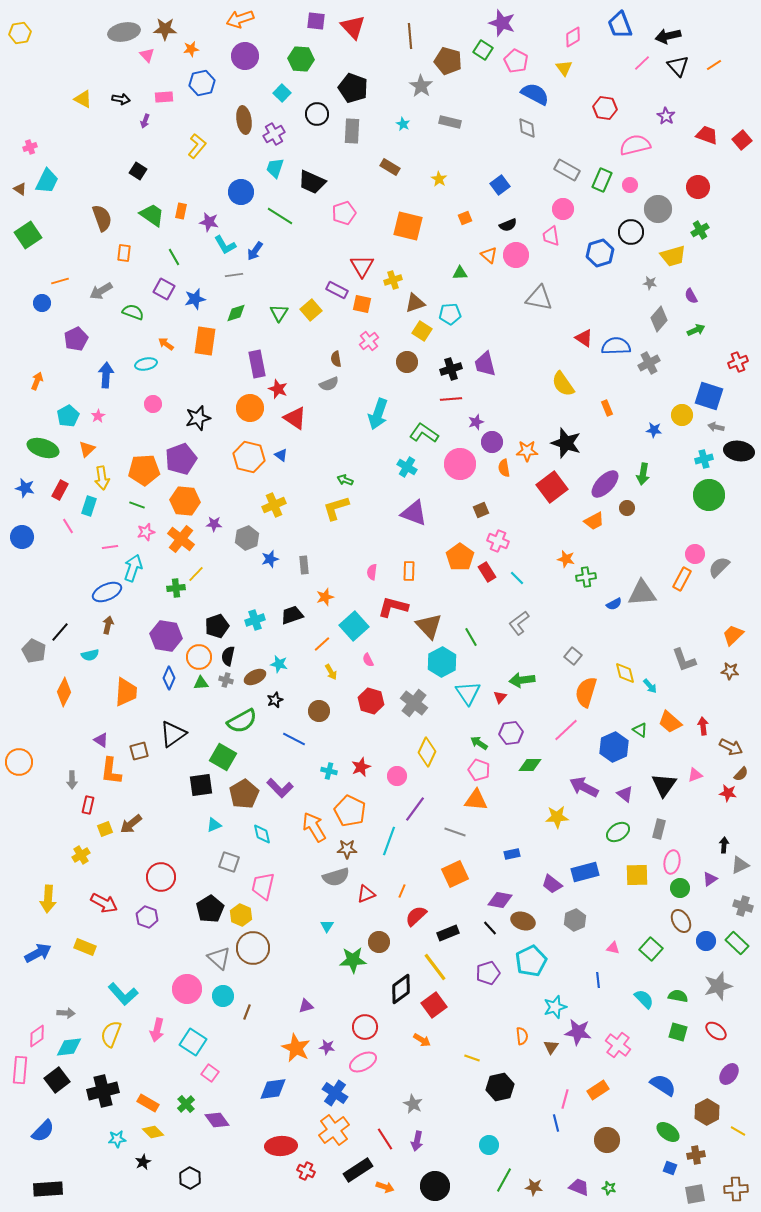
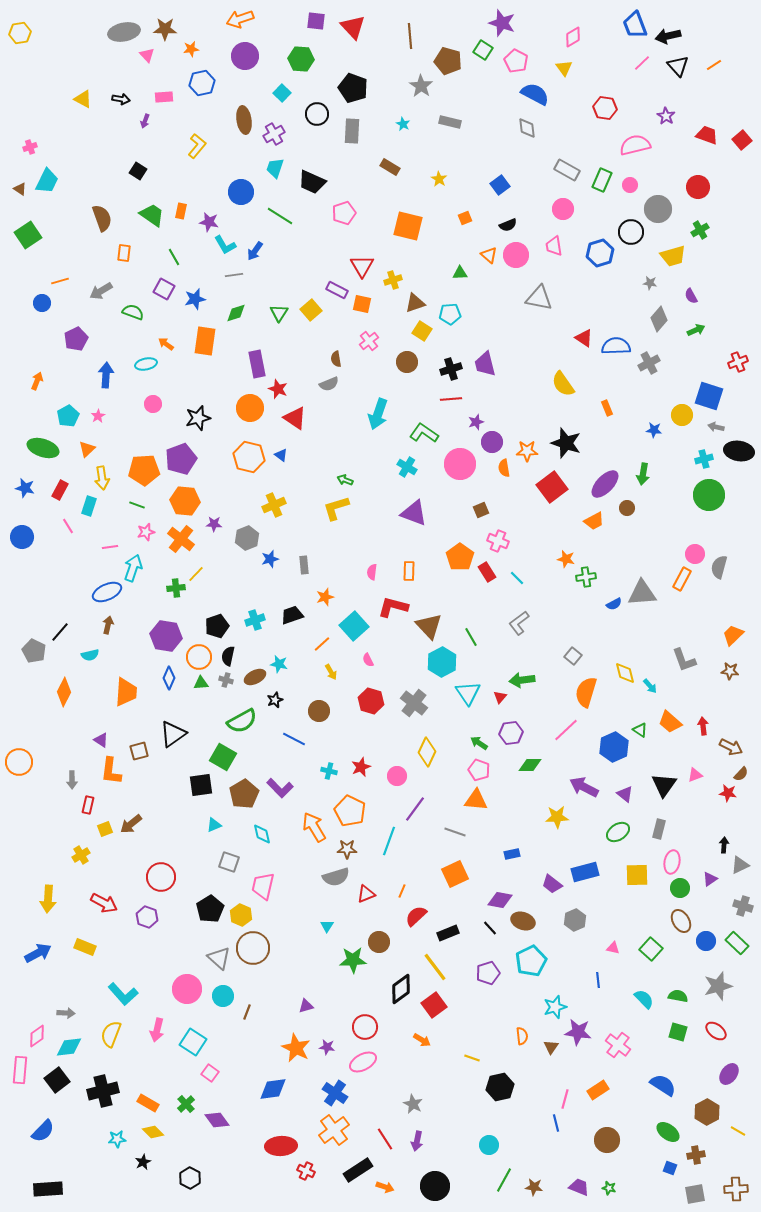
blue trapezoid at (620, 25): moved 15 px right
pink trapezoid at (551, 236): moved 3 px right, 10 px down
gray semicircle at (719, 567): rotated 30 degrees counterclockwise
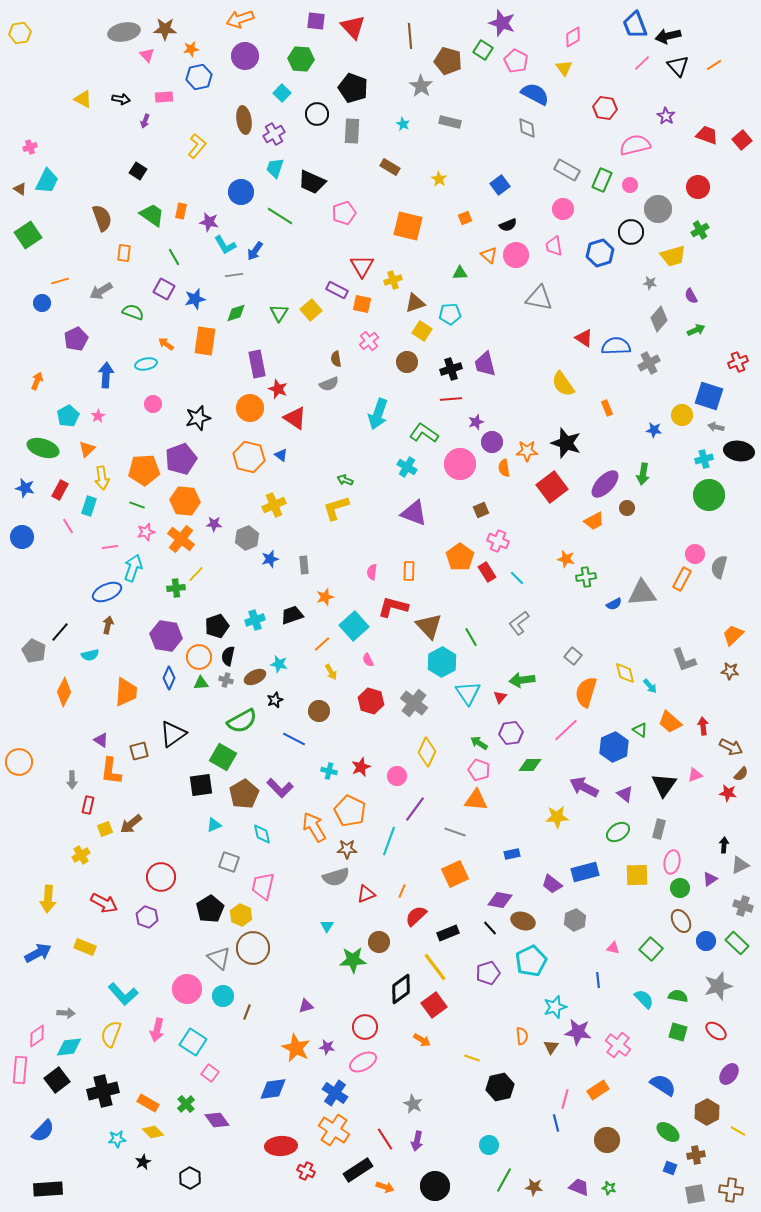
blue hexagon at (202, 83): moved 3 px left, 6 px up
orange cross at (334, 1130): rotated 20 degrees counterclockwise
brown cross at (736, 1189): moved 5 px left, 1 px down; rotated 10 degrees clockwise
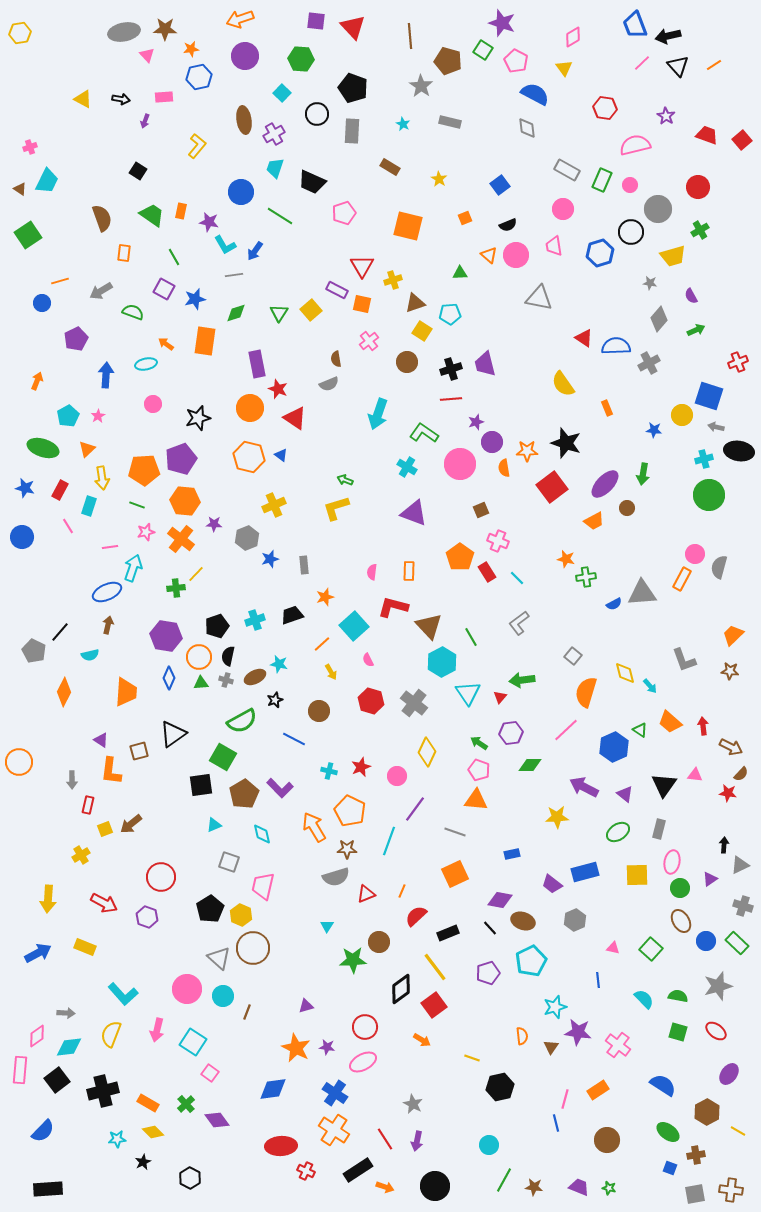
pink triangle at (695, 775): rotated 28 degrees clockwise
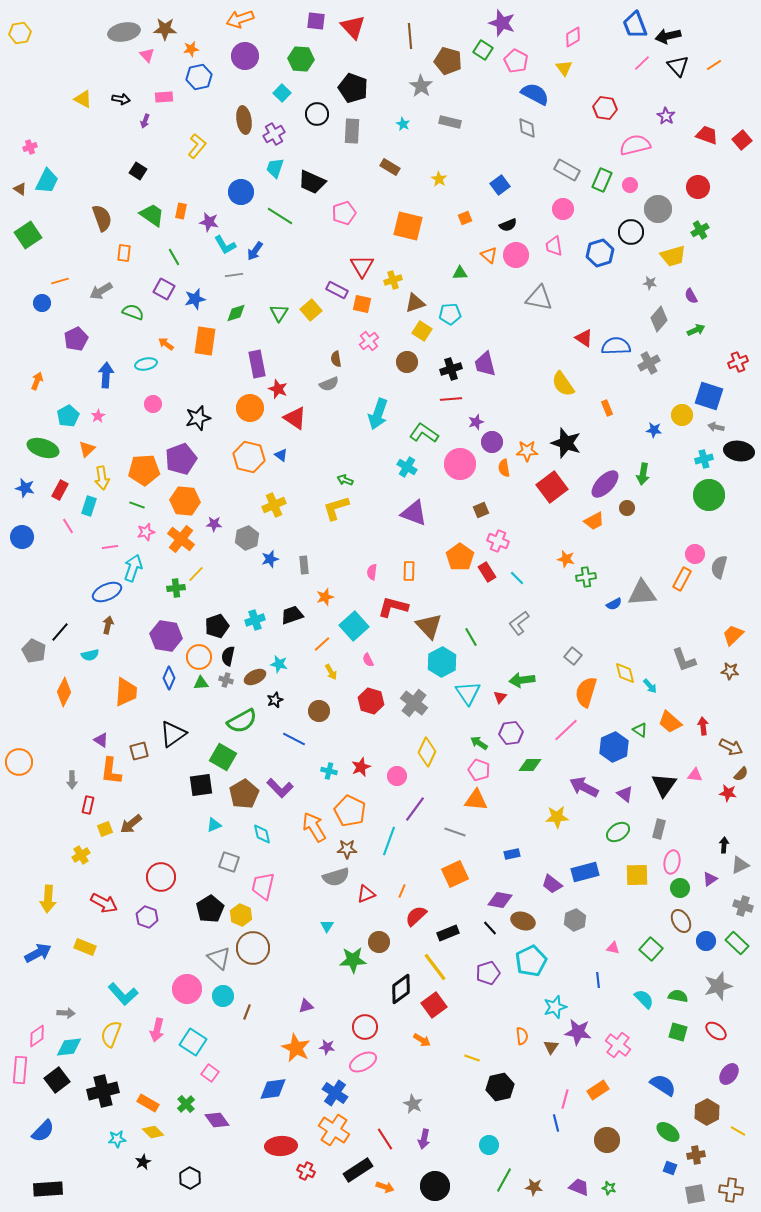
purple arrow at (417, 1141): moved 7 px right, 2 px up
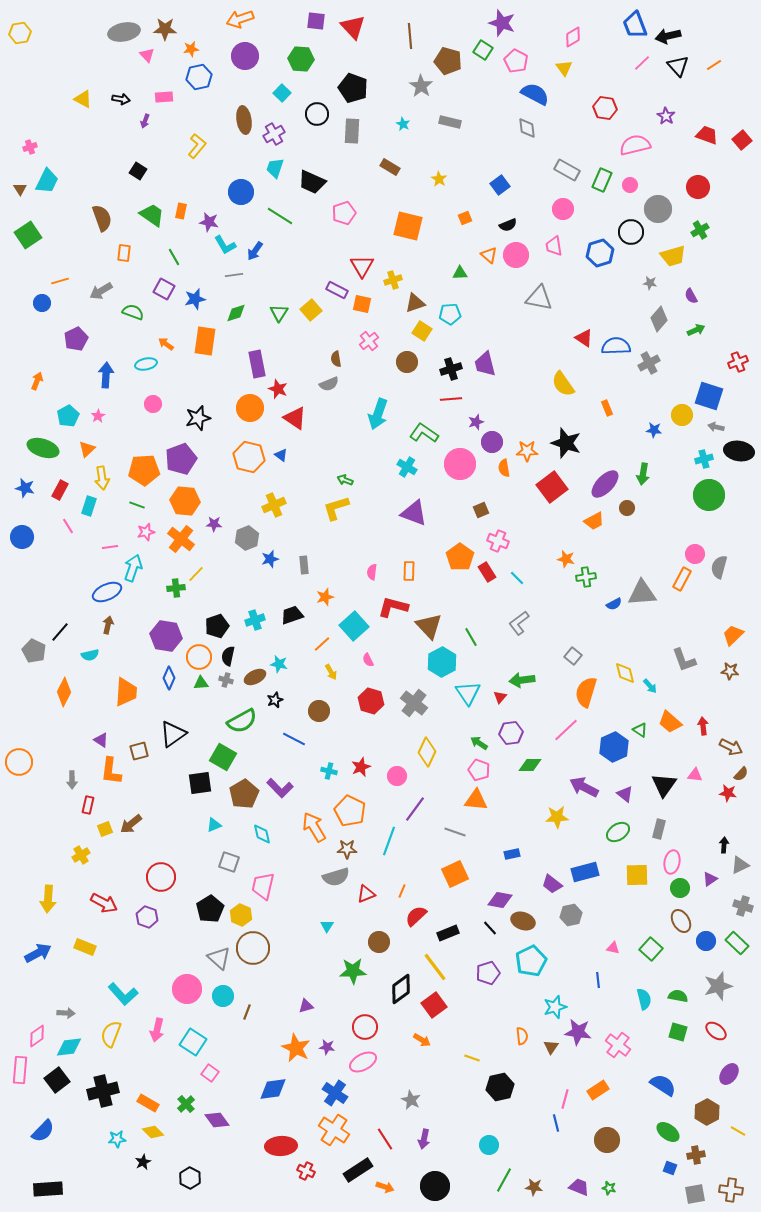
brown triangle at (20, 189): rotated 24 degrees clockwise
black square at (201, 785): moved 1 px left, 2 px up
gray hexagon at (575, 920): moved 4 px left, 5 px up; rotated 10 degrees clockwise
green star at (353, 960): moved 11 px down
cyan semicircle at (644, 999): rotated 30 degrees clockwise
gray star at (413, 1104): moved 2 px left, 4 px up
